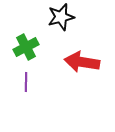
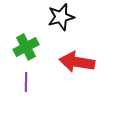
red arrow: moved 5 px left
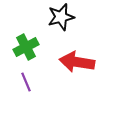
purple line: rotated 24 degrees counterclockwise
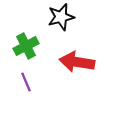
green cross: moved 1 px up
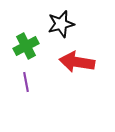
black star: moved 7 px down
purple line: rotated 12 degrees clockwise
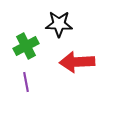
black star: moved 2 px left; rotated 16 degrees clockwise
red arrow: rotated 12 degrees counterclockwise
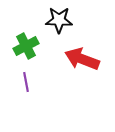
black star: moved 4 px up
red arrow: moved 5 px right, 3 px up; rotated 24 degrees clockwise
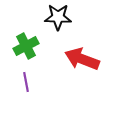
black star: moved 1 px left, 3 px up
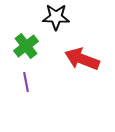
black star: moved 2 px left
green cross: rotated 10 degrees counterclockwise
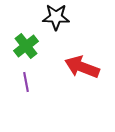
red arrow: moved 8 px down
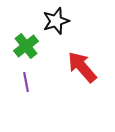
black star: moved 4 px down; rotated 20 degrees counterclockwise
red arrow: rotated 28 degrees clockwise
